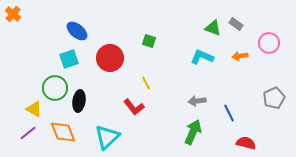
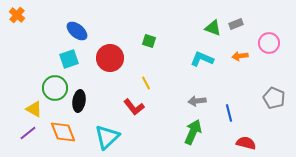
orange cross: moved 4 px right, 1 px down
gray rectangle: rotated 56 degrees counterclockwise
cyan L-shape: moved 2 px down
gray pentagon: rotated 25 degrees counterclockwise
blue line: rotated 12 degrees clockwise
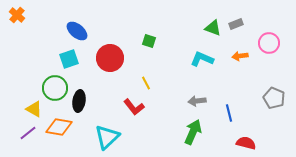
orange diamond: moved 4 px left, 5 px up; rotated 60 degrees counterclockwise
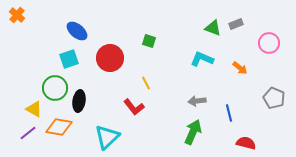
orange arrow: moved 12 px down; rotated 133 degrees counterclockwise
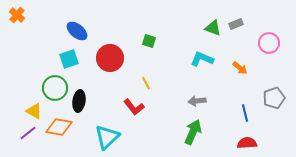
gray pentagon: rotated 30 degrees clockwise
yellow triangle: moved 2 px down
blue line: moved 16 px right
red semicircle: moved 1 px right; rotated 18 degrees counterclockwise
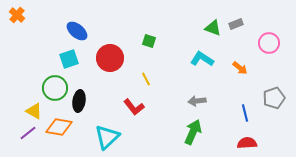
cyan L-shape: rotated 10 degrees clockwise
yellow line: moved 4 px up
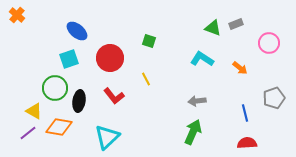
red L-shape: moved 20 px left, 11 px up
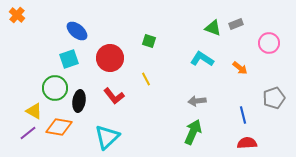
blue line: moved 2 px left, 2 px down
